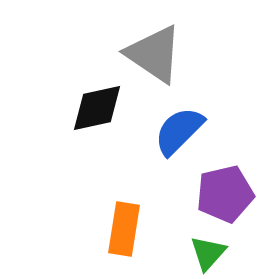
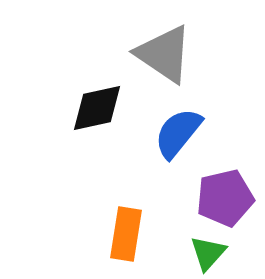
gray triangle: moved 10 px right
blue semicircle: moved 1 px left, 2 px down; rotated 6 degrees counterclockwise
purple pentagon: moved 4 px down
orange rectangle: moved 2 px right, 5 px down
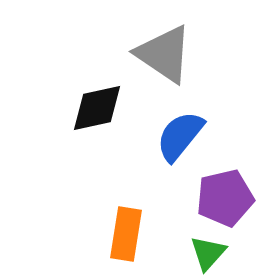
blue semicircle: moved 2 px right, 3 px down
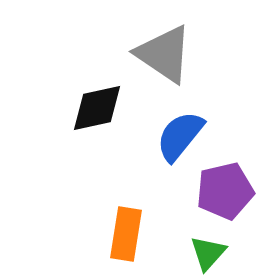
purple pentagon: moved 7 px up
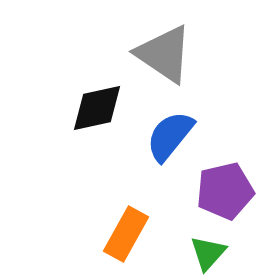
blue semicircle: moved 10 px left
orange rectangle: rotated 20 degrees clockwise
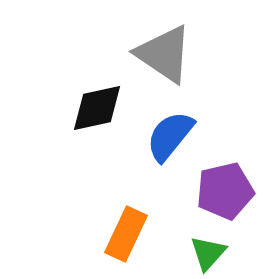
orange rectangle: rotated 4 degrees counterclockwise
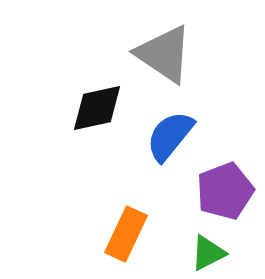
purple pentagon: rotated 8 degrees counterclockwise
green triangle: rotated 21 degrees clockwise
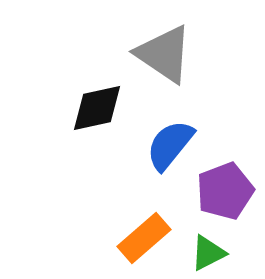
blue semicircle: moved 9 px down
orange rectangle: moved 18 px right, 4 px down; rotated 24 degrees clockwise
